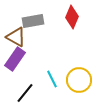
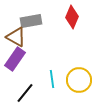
gray rectangle: moved 2 px left
cyan line: rotated 18 degrees clockwise
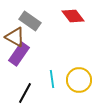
red diamond: moved 1 px right, 1 px up; rotated 60 degrees counterclockwise
gray rectangle: moved 1 px left; rotated 45 degrees clockwise
brown triangle: moved 1 px left
purple rectangle: moved 4 px right, 5 px up
black line: rotated 10 degrees counterclockwise
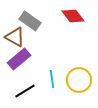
purple rectangle: moved 5 px down; rotated 15 degrees clockwise
black line: moved 2 px up; rotated 30 degrees clockwise
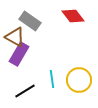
purple rectangle: moved 5 px up; rotated 20 degrees counterclockwise
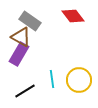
brown triangle: moved 6 px right
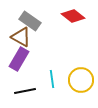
red diamond: rotated 15 degrees counterclockwise
purple rectangle: moved 5 px down
yellow circle: moved 2 px right
black line: rotated 20 degrees clockwise
